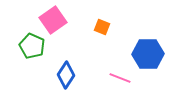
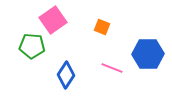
green pentagon: rotated 20 degrees counterclockwise
pink line: moved 8 px left, 10 px up
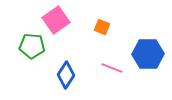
pink square: moved 3 px right
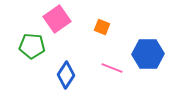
pink square: moved 1 px right, 1 px up
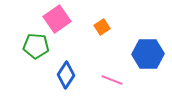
orange square: rotated 35 degrees clockwise
green pentagon: moved 4 px right
pink line: moved 12 px down
